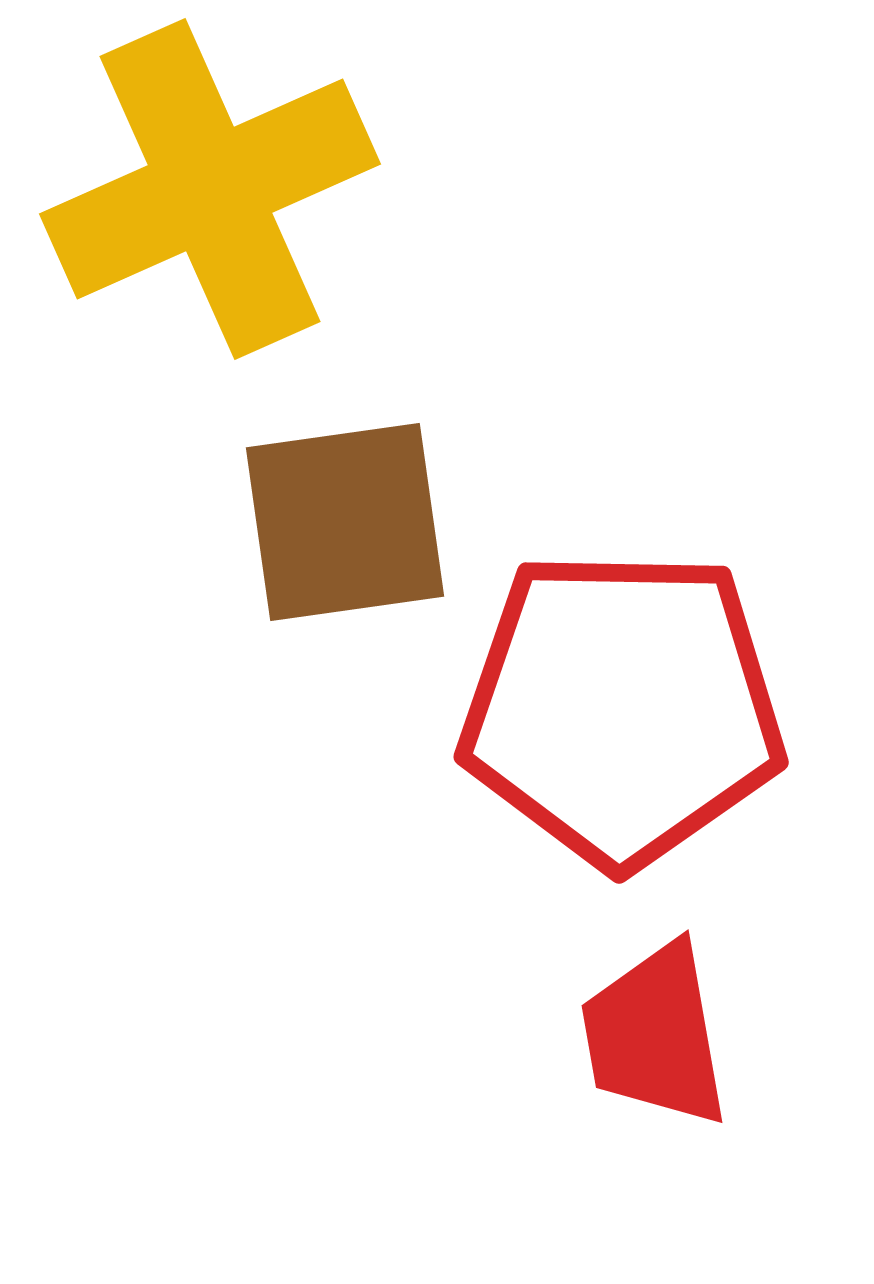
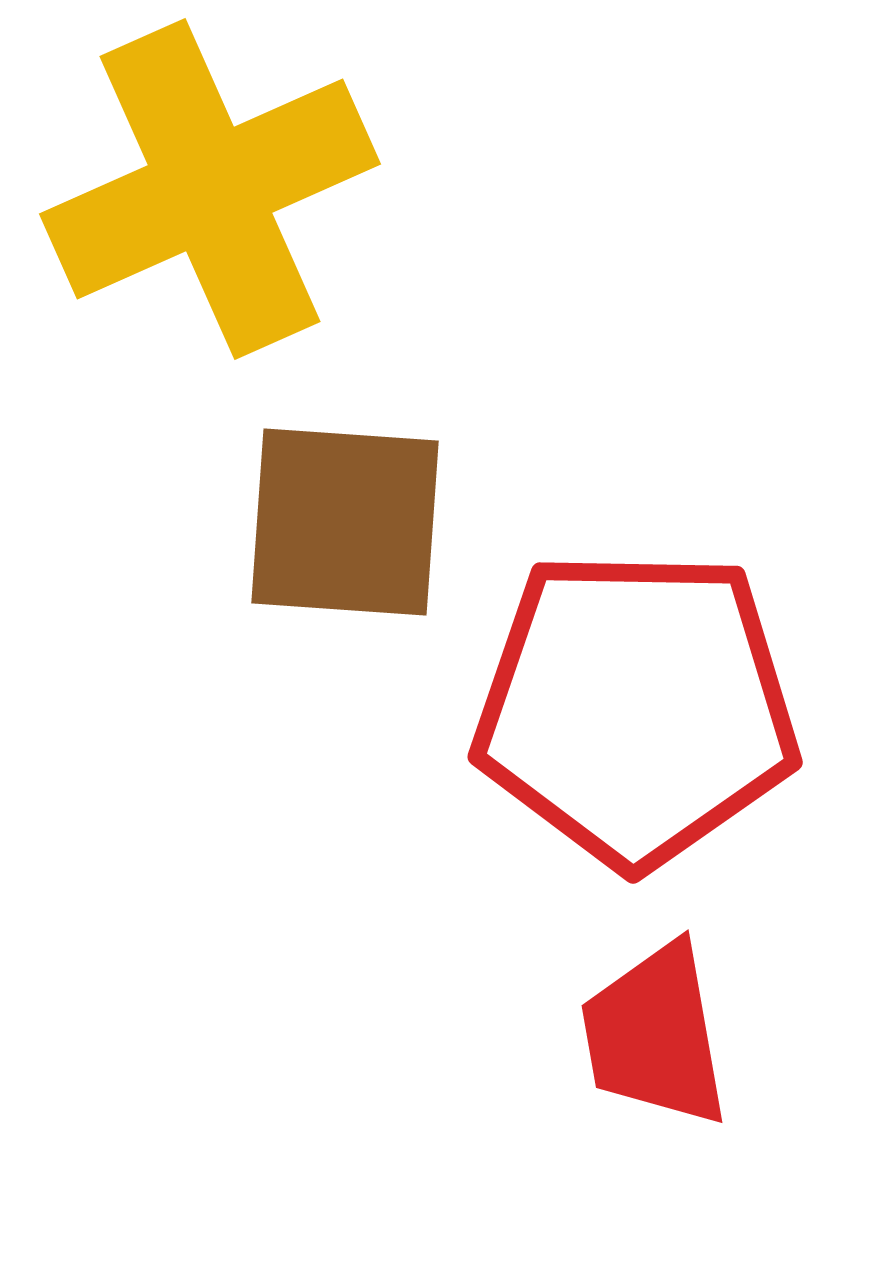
brown square: rotated 12 degrees clockwise
red pentagon: moved 14 px right
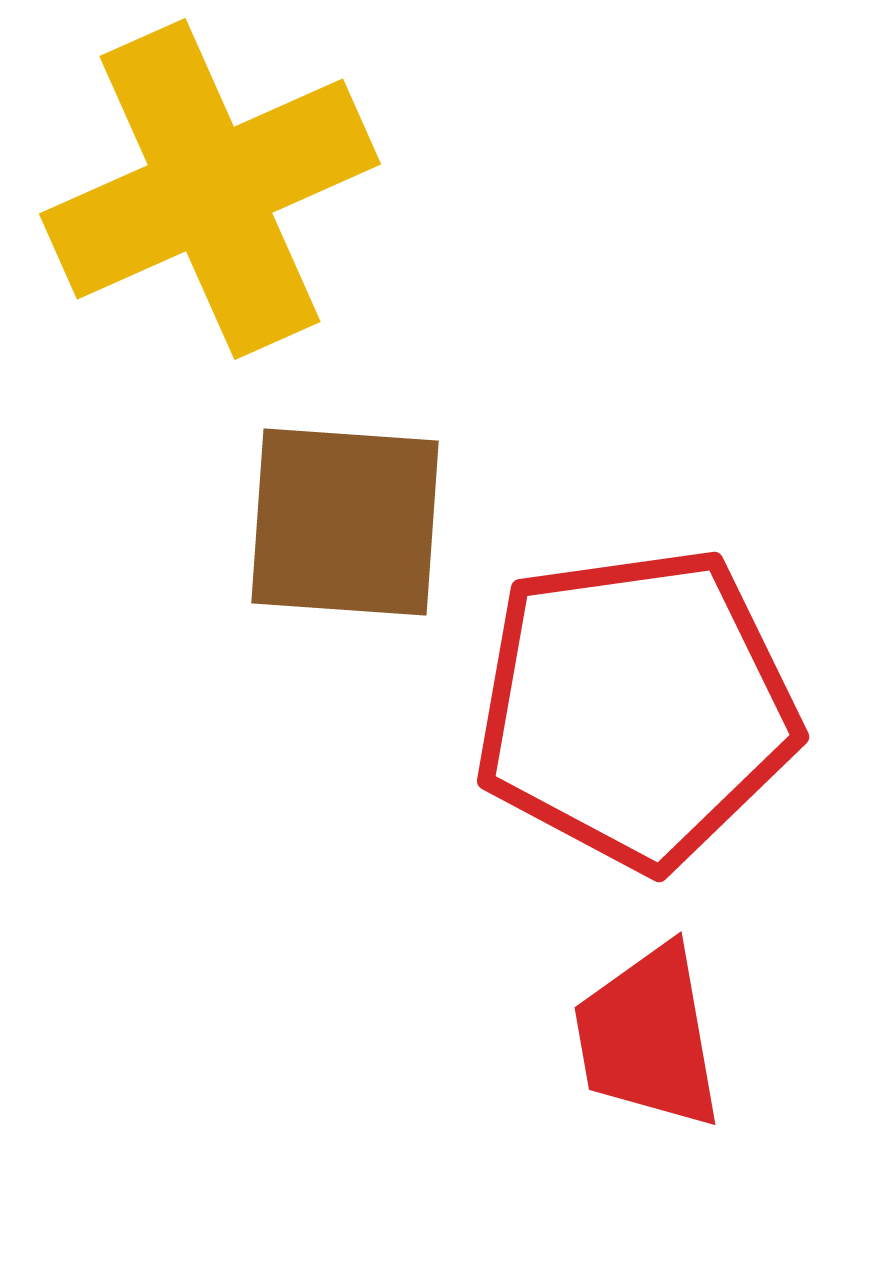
red pentagon: rotated 9 degrees counterclockwise
red trapezoid: moved 7 px left, 2 px down
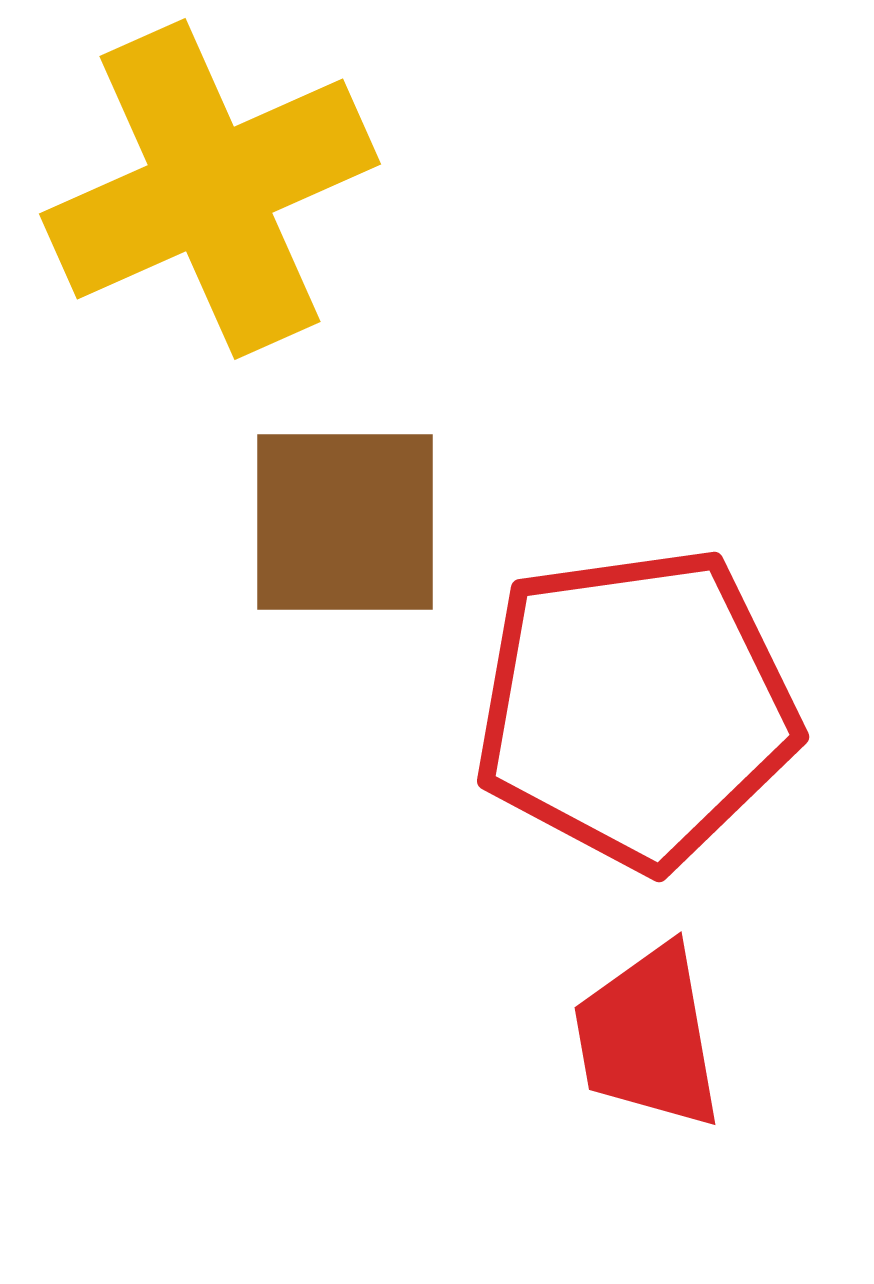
brown square: rotated 4 degrees counterclockwise
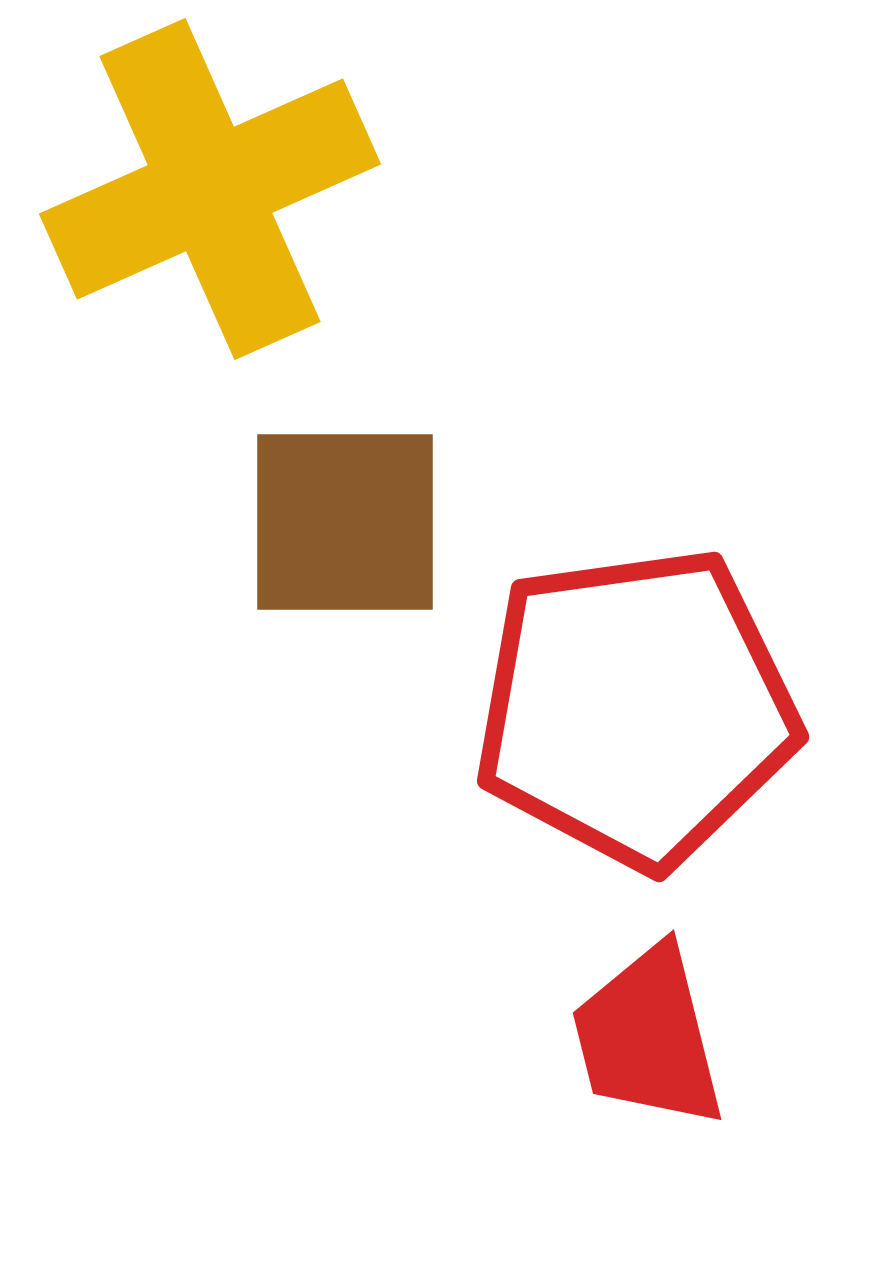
red trapezoid: rotated 4 degrees counterclockwise
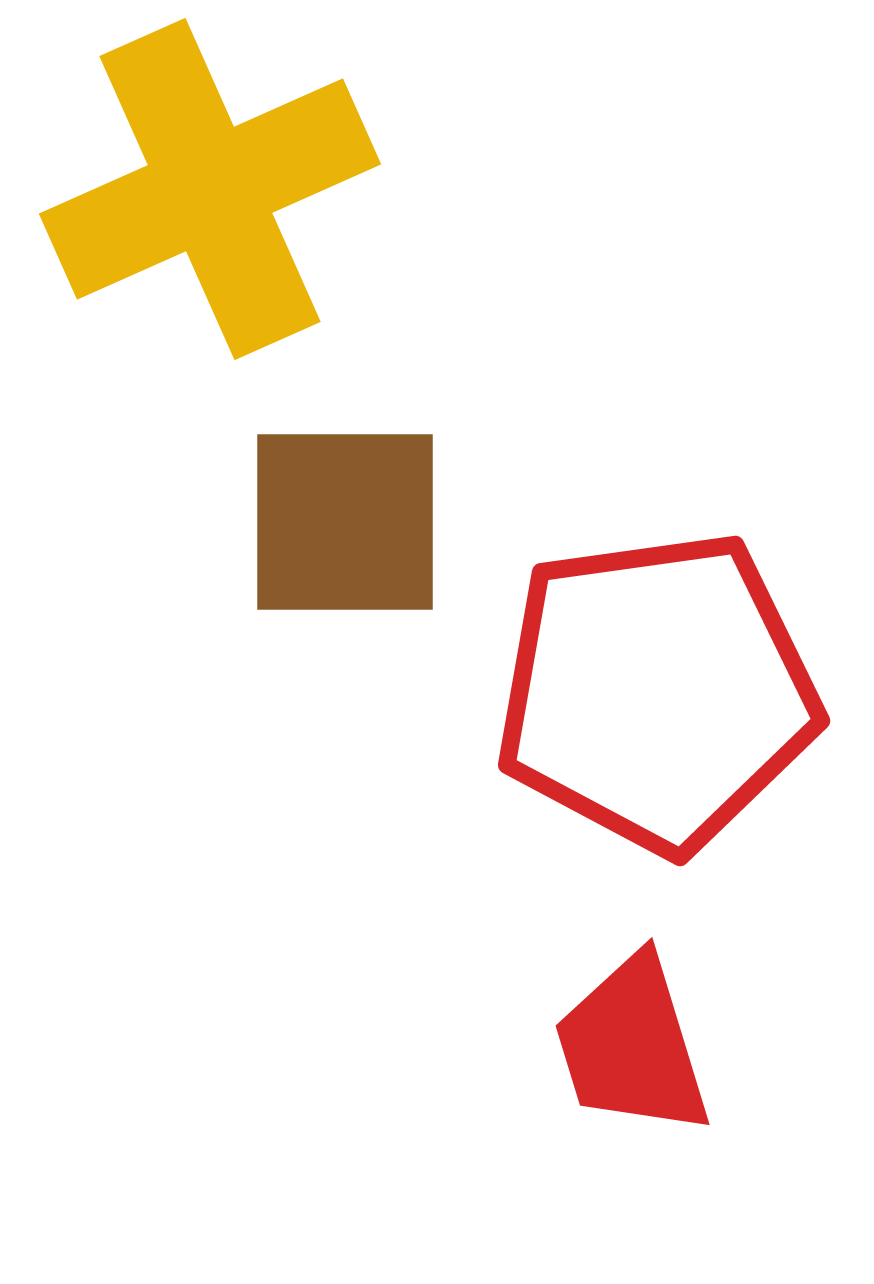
red pentagon: moved 21 px right, 16 px up
red trapezoid: moved 16 px left, 9 px down; rotated 3 degrees counterclockwise
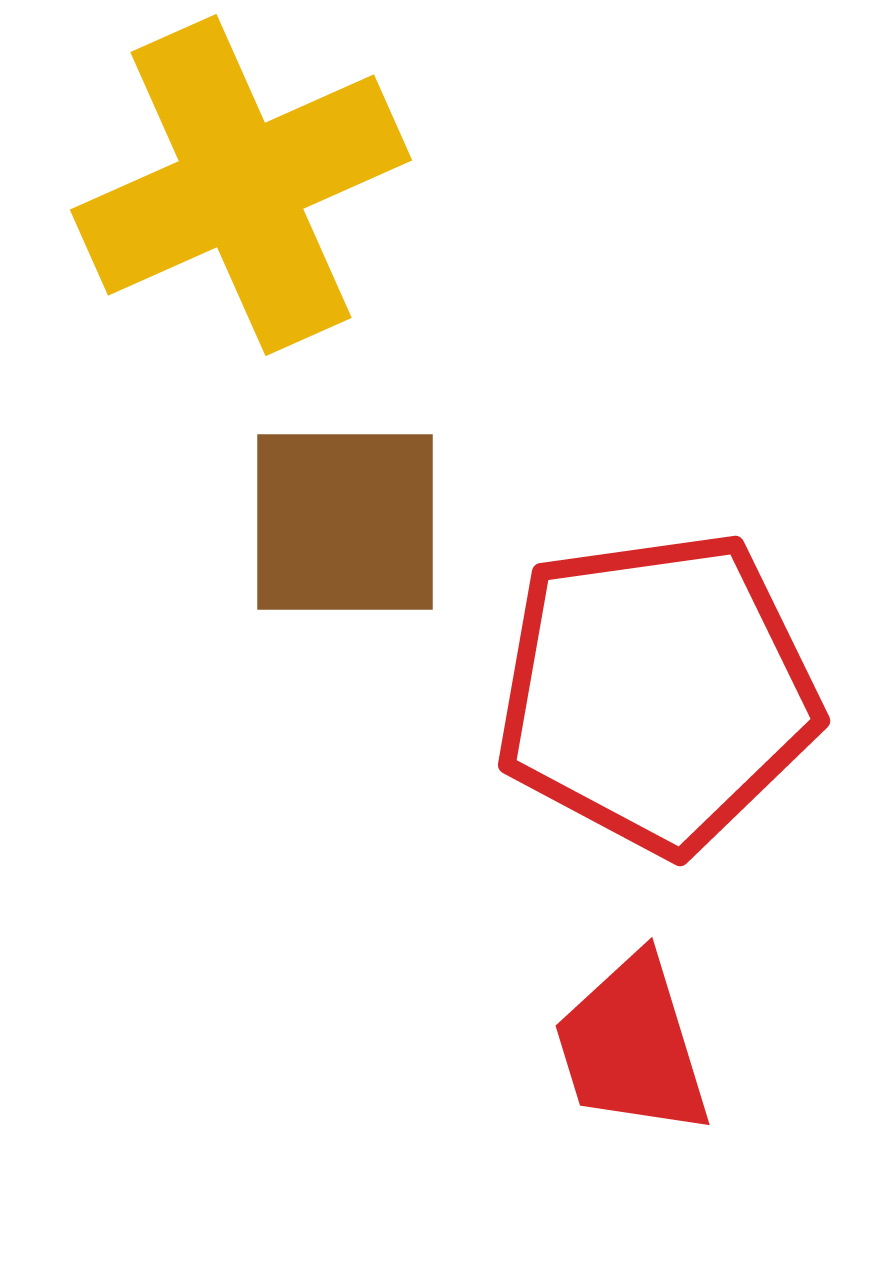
yellow cross: moved 31 px right, 4 px up
